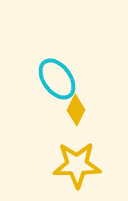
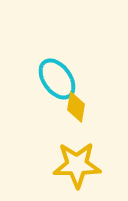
yellow diamond: moved 3 px up; rotated 16 degrees counterclockwise
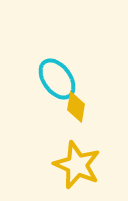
yellow star: rotated 24 degrees clockwise
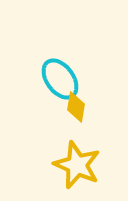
cyan ellipse: moved 3 px right
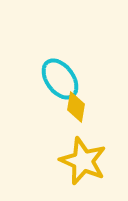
yellow star: moved 6 px right, 4 px up
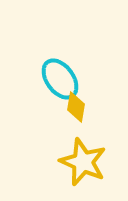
yellow star: moved 1 px down
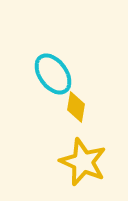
cyan ellipse: moved 7 px left, 5 px up
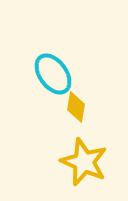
yellow star: moved 1 px right
